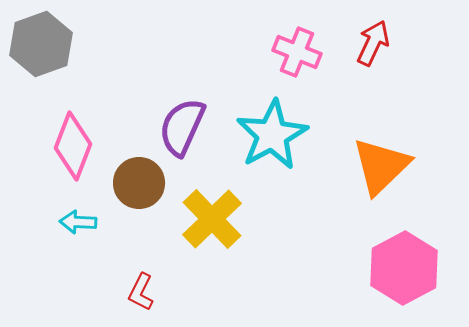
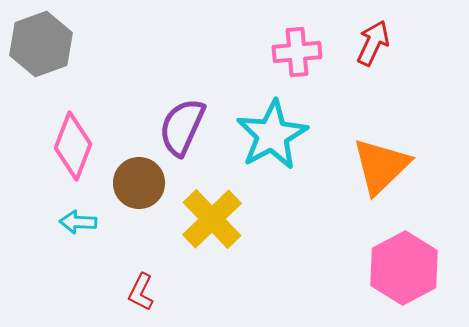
pink cross: rotated 27 degrees counterclockwise
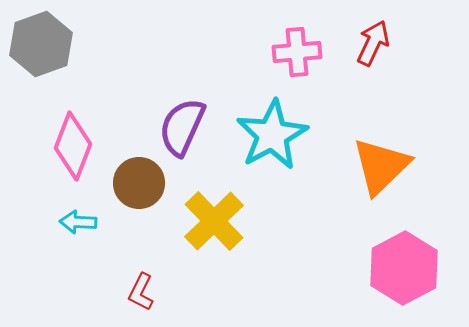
yellow cross: moved 2 px right, 2 px down
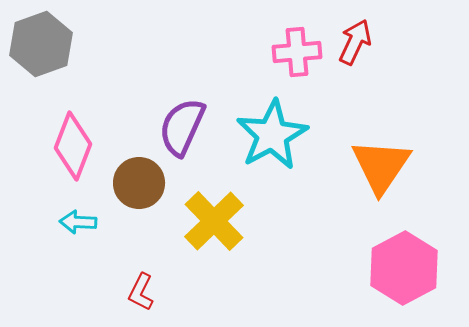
red arrow: moved 18 px left, 1 px up
orange triangle: rotated 12 degrees counterclockwise
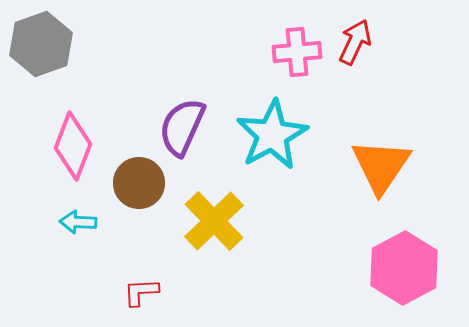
red L-shape: rotated 60 degrees clockwise
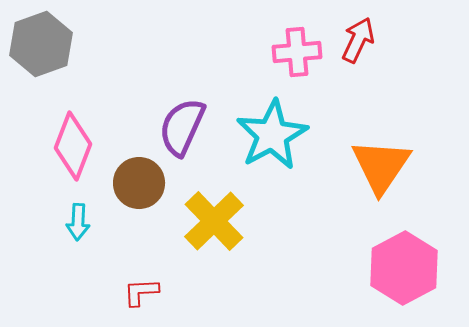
red arrow: moved 3 px right, 2 px up
cyan arrow: rotated 90 degrees counterclockwise
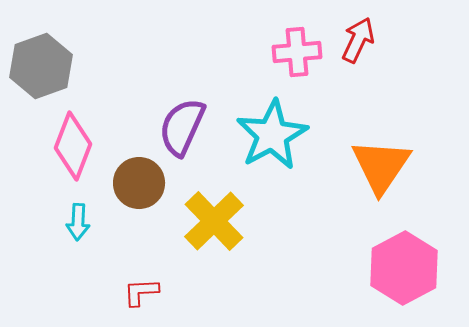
gray hexagon: moved 22 px down
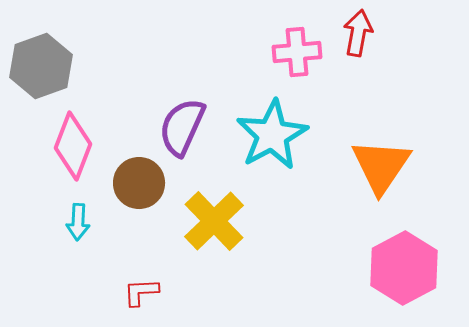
red arrow: moved 7 px up; rotated 15 degrees counterclockwise
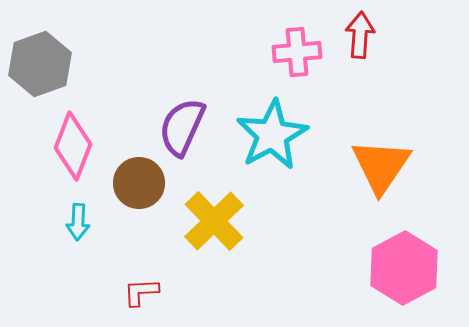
red arrow: moved 2 px right, 2 px down; rotated 6 degrees counterclockwise
gray hexagon: moved 1 px left, 2 px up
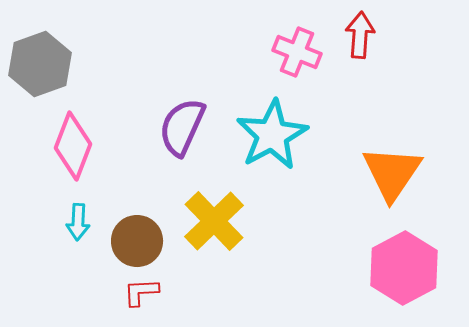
pink cross: rotated 27 degrees clockwise
orange triangle: moved 11 px right, 7 px down
brown circle: moved 2 px left, 58 px down
